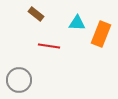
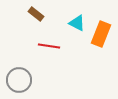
cyan triangle: rotated 24 degrees clockwise
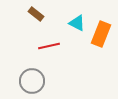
red line: rotated 20 degrees counterclockwise
gray circle: moved 13 px right, 1 px down
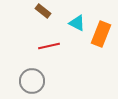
brown rectangle: moved 7 px right, 3 px up
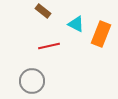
cyan triangle: moved 1 px left, 1 px down
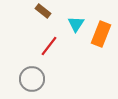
cyan triangle: rotated 36 degrees clockwise
red line: rotated 40 degrees counterclockwise
gray circle: moved 2 px up
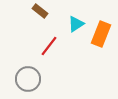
brown rectangle: moved 3 px left
cyan triangle: rotated 24 degrees clockwise
gray circle: moved 4 px left
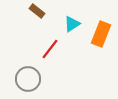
brown rectangle: moved 3 px left
cyan triangle: moved 4 px left
red line: moved 1 px right, 3 px down
